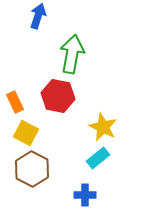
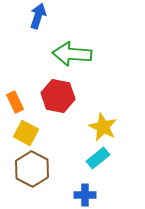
green arrow: rotated 96 degrees counterclockwise
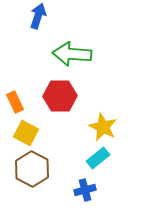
red hexagon: moved 2 px right; rotated 12 degrees counterclockwise
blue cross: moved 5 px up; rotated 15 degrees counterclockwise
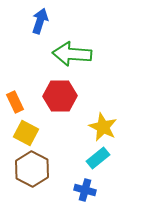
blue arrow: moved 2 px right, 5 px down
blue cross: rotated 30 degrees clockwise
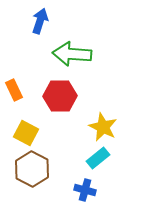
orange rectangle: moved 1 px left, 12 px up
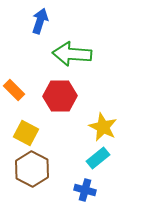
orange rectangle: rotated 20 degrees counterclockwise
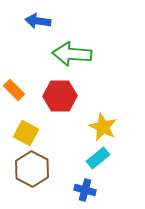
blue arrow: moved 2 px left; rotated 100 degrees counterclockwise
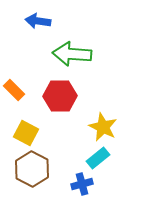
blue cross: moved 3 px left, 6 px up; rotated 30 degrees counterclockwise
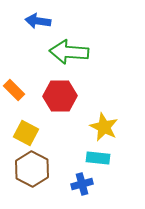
green arrow: moved 3 px left, 2 px up
yellow star: moved 1 px right
cyan rectangle: rotated 45 degrees clockwise
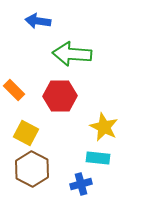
green arrow: moved 3 px right, 2 px down
blue cross: moved 1 px left
